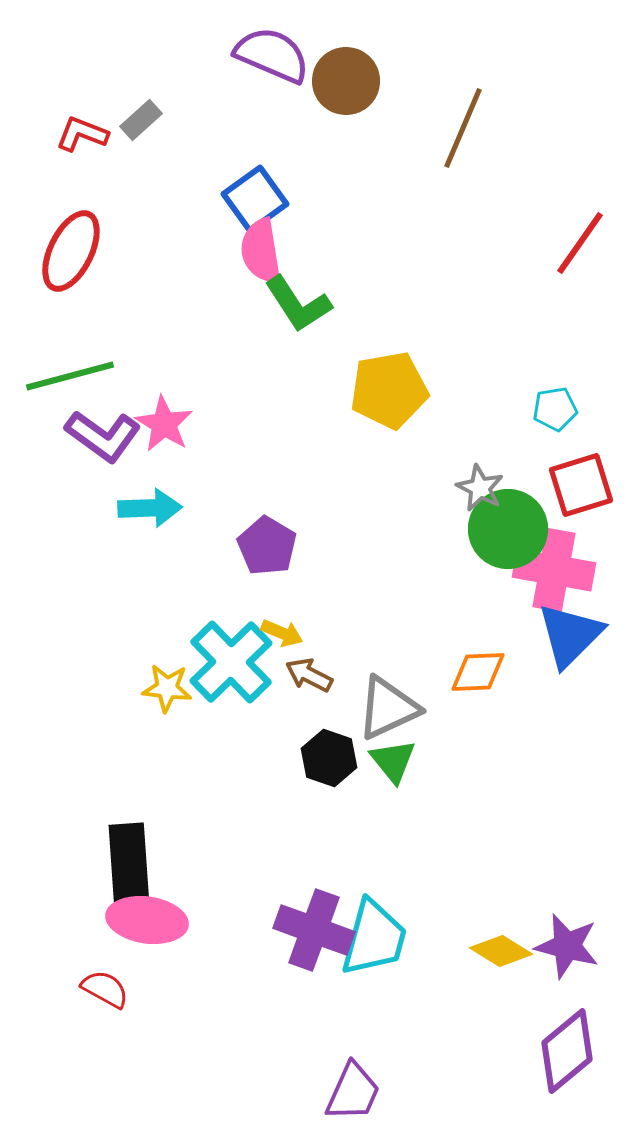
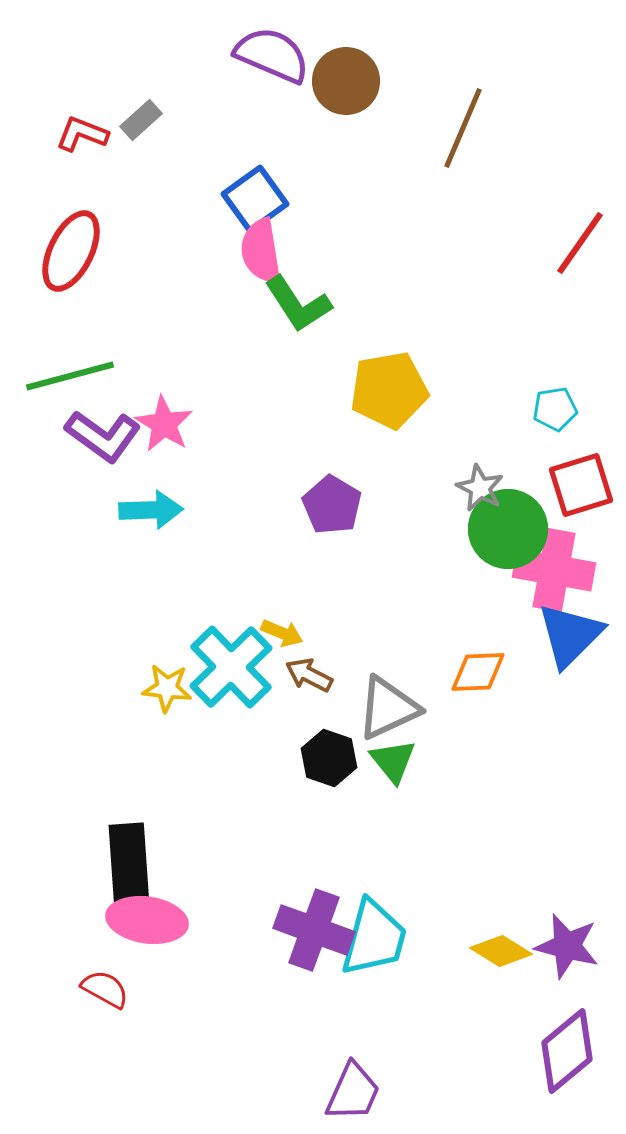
cyan arrow: moved 1 px right, 2 px down
purple pentagon: moved 65 px right, 41 px up
cyan cross: moved 5 px down
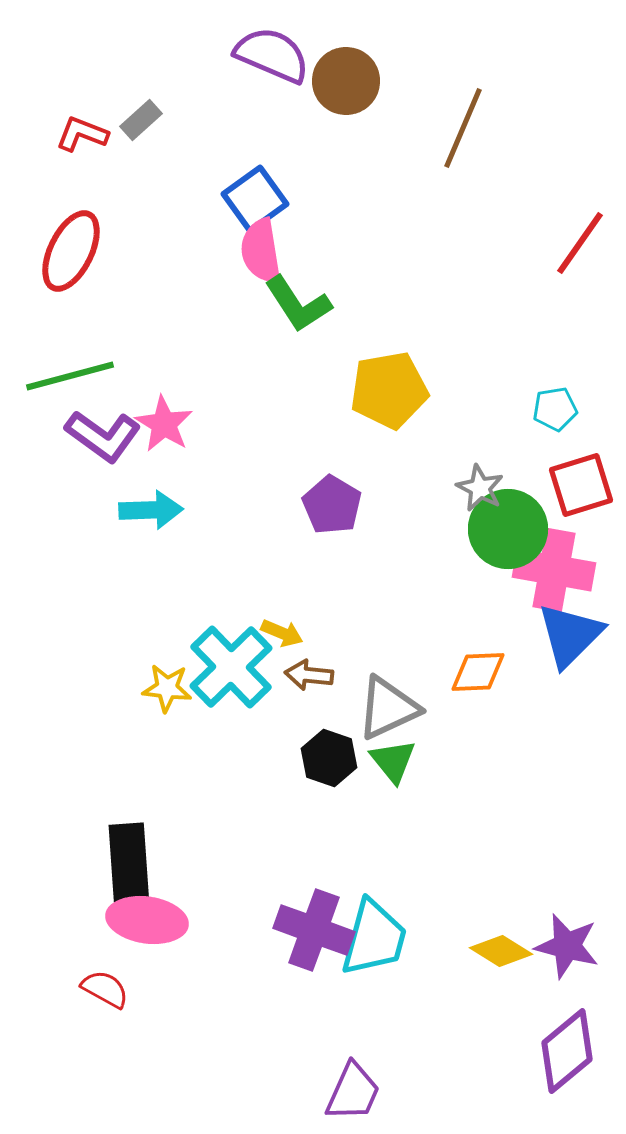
brown arrow: rotated 21 degrees counterclockwise
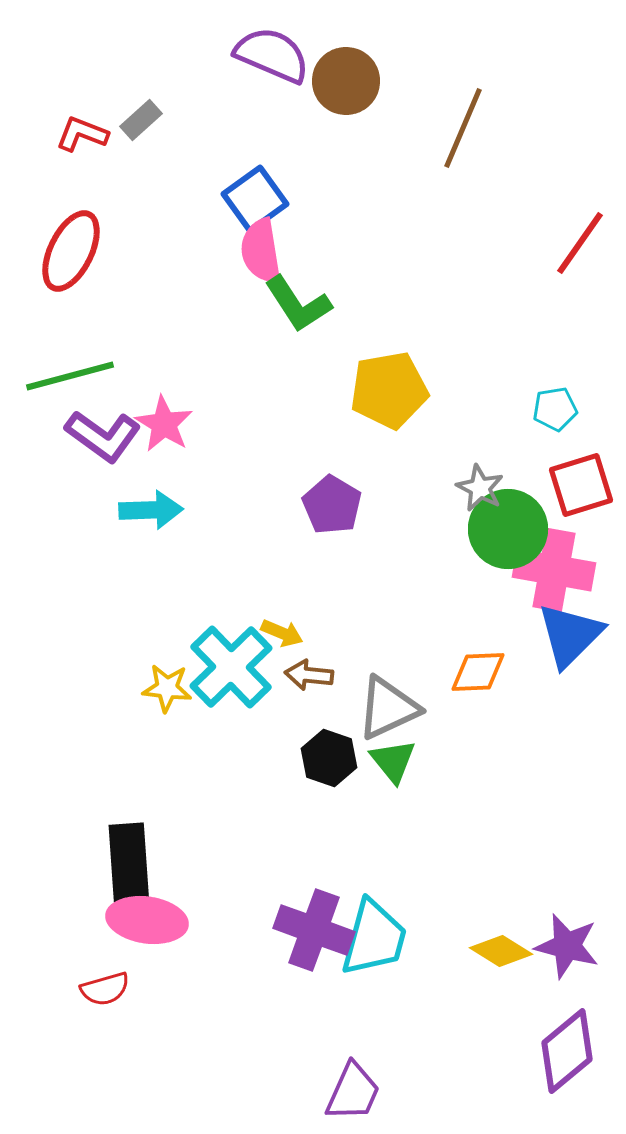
red semicircle: rotated 135 degrees clockwise
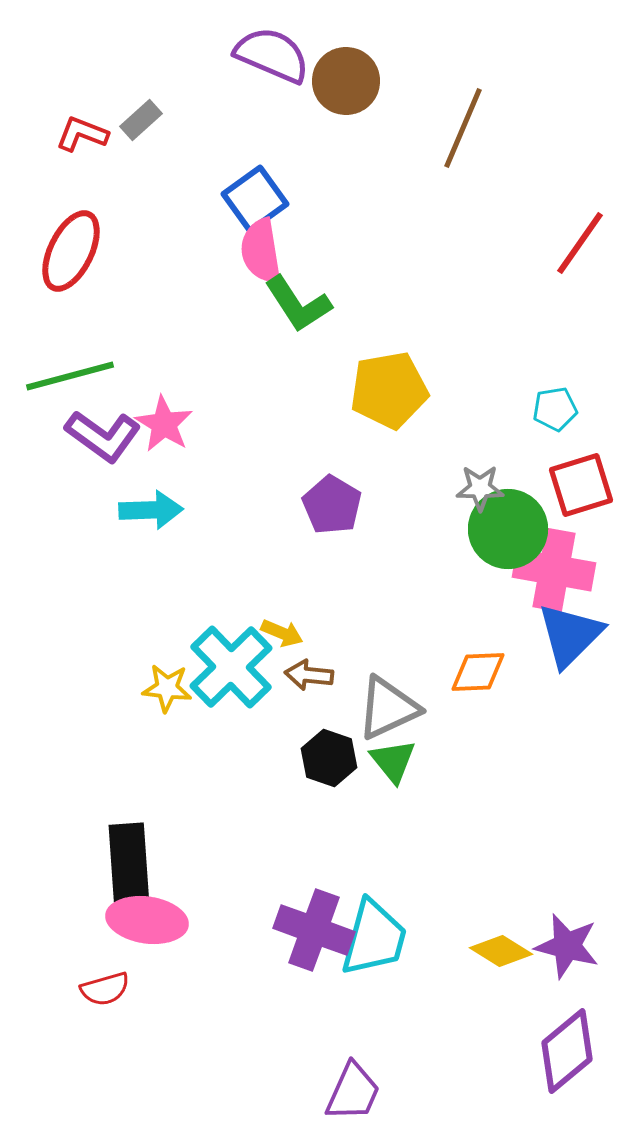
gray star: rotated 27 degrees counterclockwise
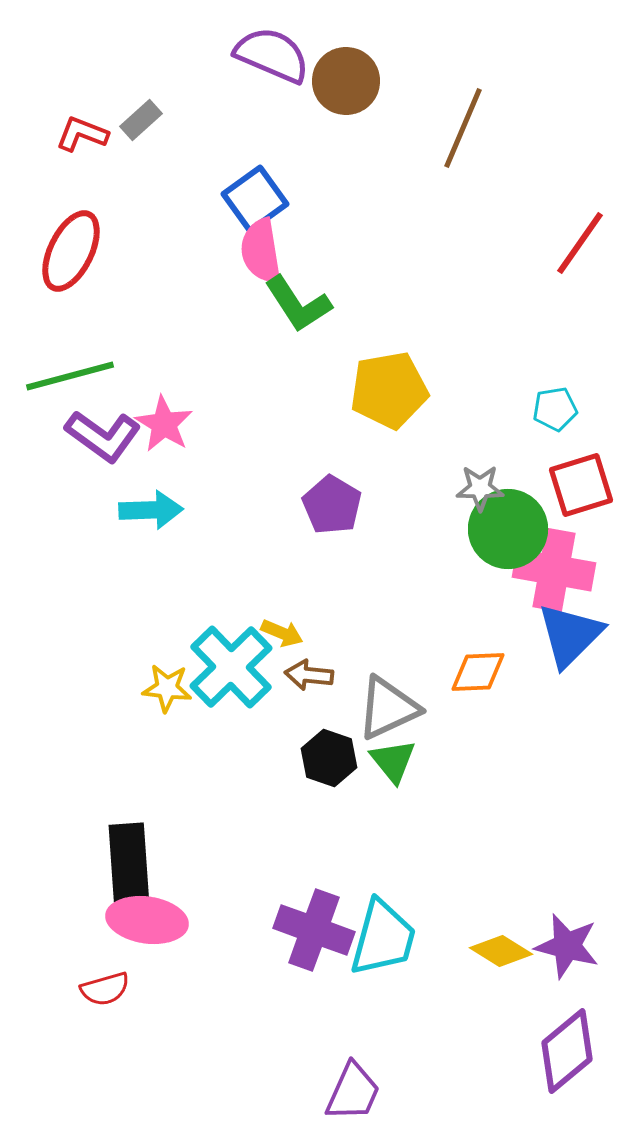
cyan trapezoid: moved 9 px right
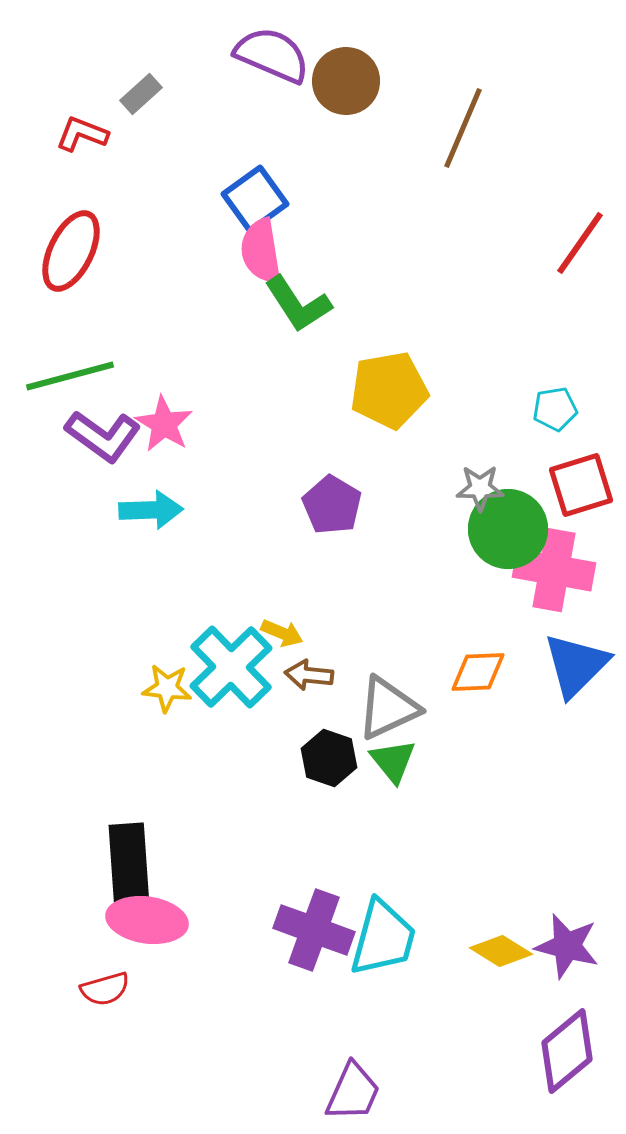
gray rectangle: moved 26 px up
blue triangle: moved 6 px right, 30 px down
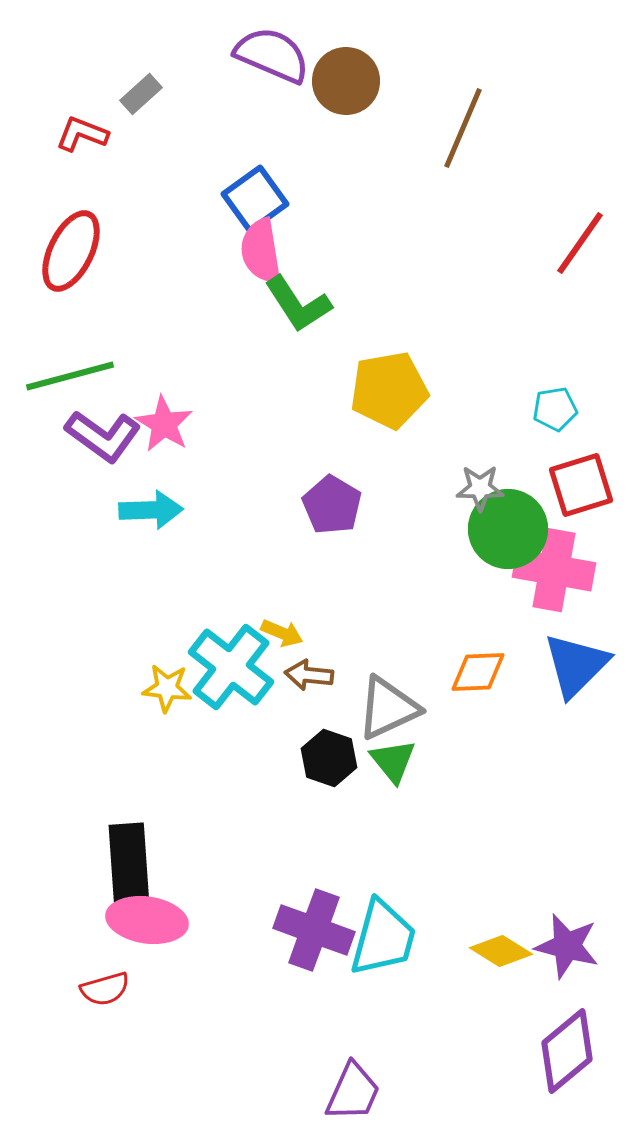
cyan cross: rotated 8 degrees counterclockwise
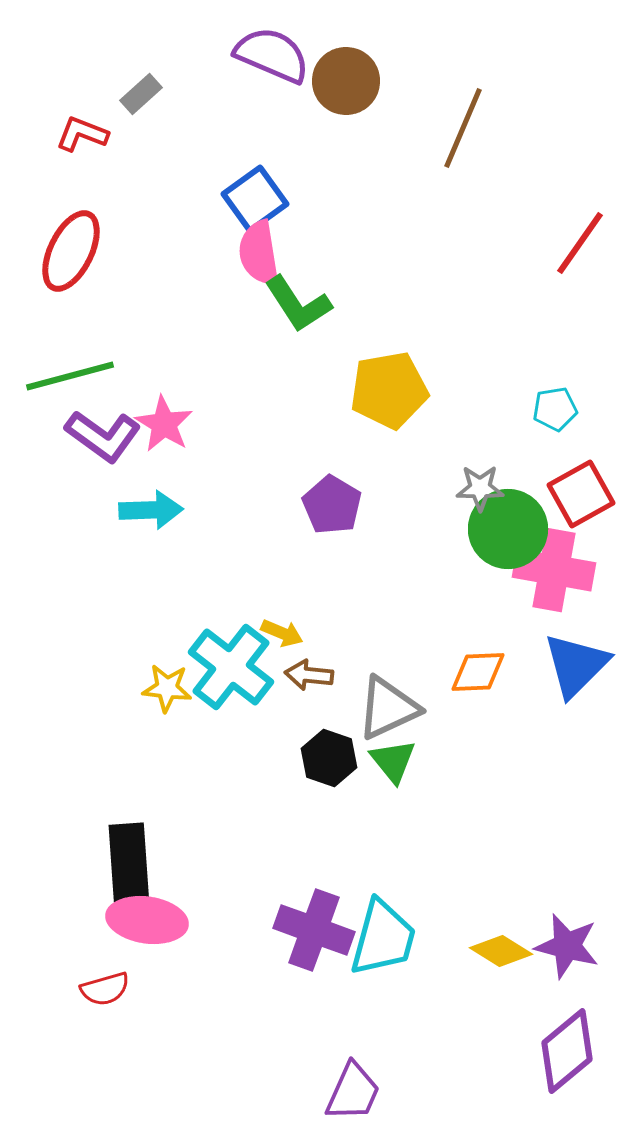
pink semicircle: moved 2 px left, 2 px down
red square: moved 9 px down; rotated 12 degrees counterclockwise
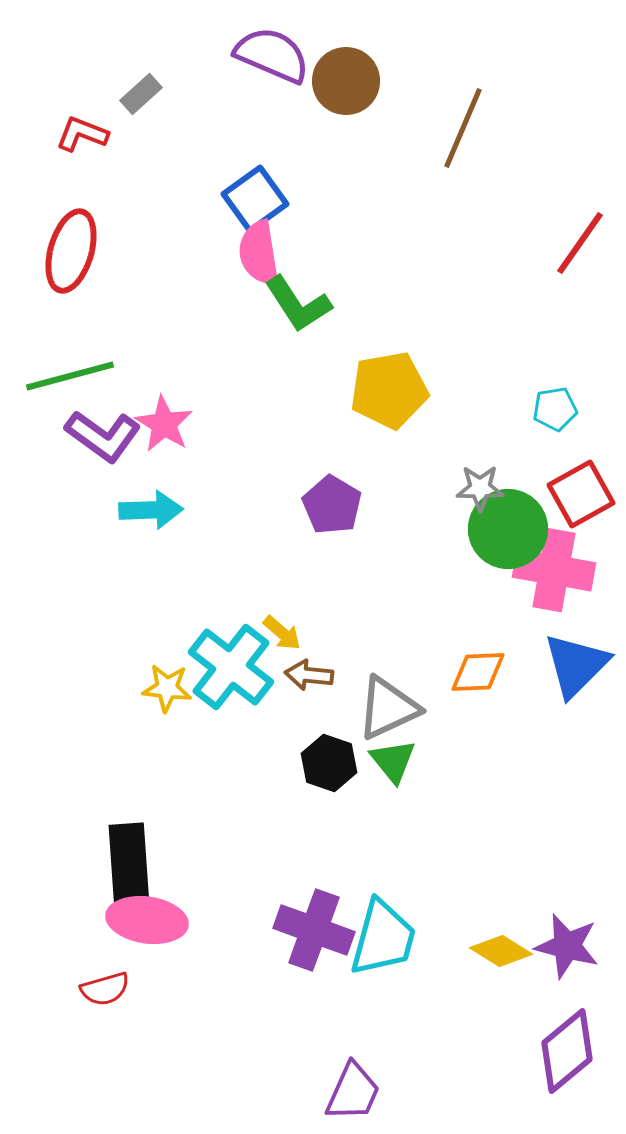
red ellipse: rotated 10 degrees counterclockwise
yellow arrow: rotated 18 degrees clockwise
black hexagon: moved 5 px down
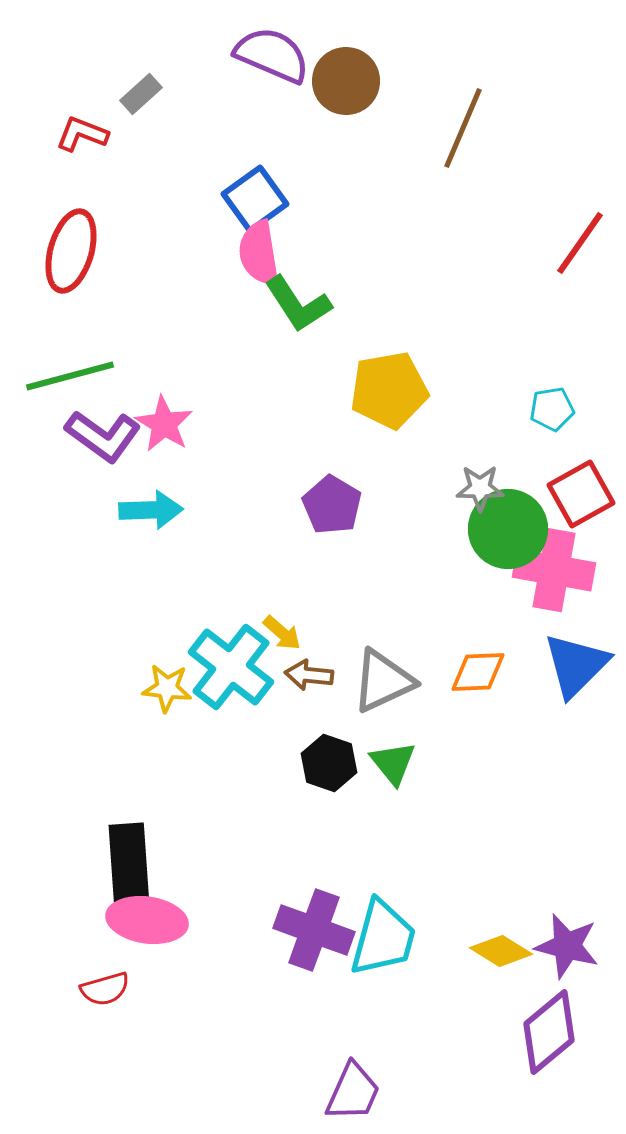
cyan pentagon: moved 3 px left
gray triangle: moved 5 px left, 27 px up
green triangle: moved 2 px down
purple diamond: moved 18 px left, 19 px up
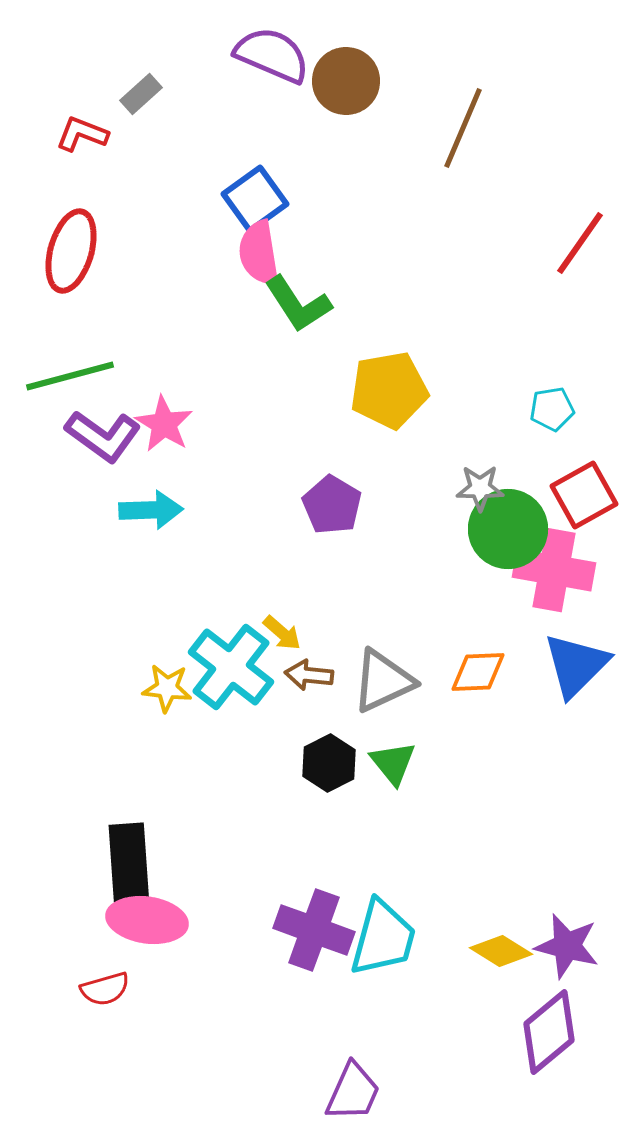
red square: moved 3 px right, 1 px down
black hexagon: rotated 14 degrees clockwise
